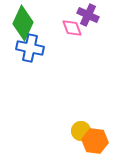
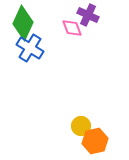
blue cross: rotated 20 degrees clockwise
yellow circle: moved 5 px up
orange hexagon: rotated 20 degrees counterclockwise
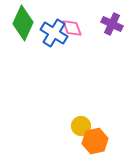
purple cross: moved 24 px right, 9 px down
blue cross: moved 24 px right, 15 px up
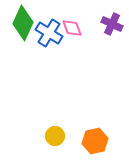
blue cross: moved 5 px left
yellow circle: moved 26 px left, 10 px down
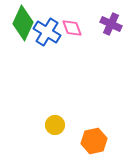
purple cross: moved 1 px left
blue cross: moved 2 px left, 1 px up
yellow circle: moved 11 px up
orange hexagon: moved 1 px left
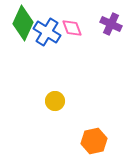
yellow circle: moved 24 px up
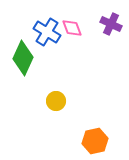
green diamond: moved 35 px down
yellow circle: moved 1 px right
orange hexagon: moved 1 px right
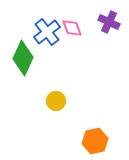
purple cross: moved 2 px left, 2 px up
blue cross: rotated 20 degrees clockwise
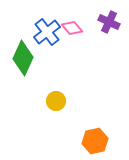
pink diamond: rotated 20 degrees counterclockwise
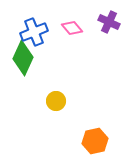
blue cross: moved 13 px left; rotated 16 degrees clockwise
